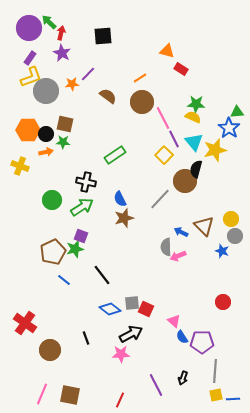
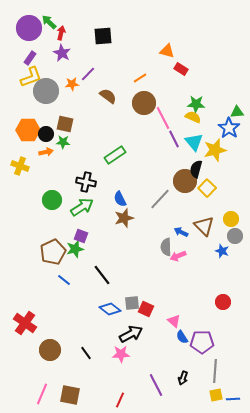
brown circle at (142, 102): moved 2 px right, 1 px down
yellow square at (164, 155): moved 43 px right, 33 px down
black line at (86, 338): moved 15 px down; rotated 16 degrees counterclockwise
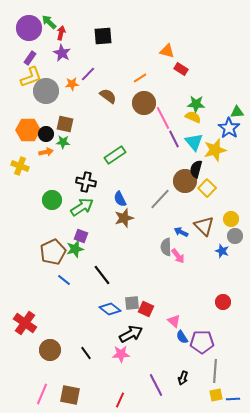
pink arrow at (178, 256): rotated 105 degrees counterclockwise
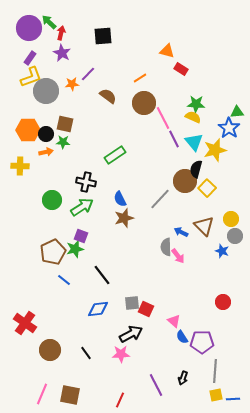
yellow cross at (20, 166): rotated 18 degrees counterclockwise
blue diamond at (110, 309): moved 12 px left; rotated 45 degrees counterclockwise
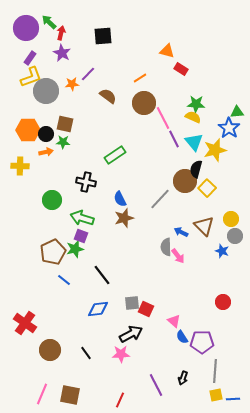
purple circle at (29, 28): moved 3 px left
green arrow at (82, 207): moved 11 px down; rotated 130 degrees counterclockwise
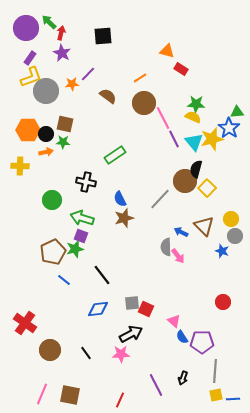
yellow star at (215, 150): moved 3 px left, 11 px up
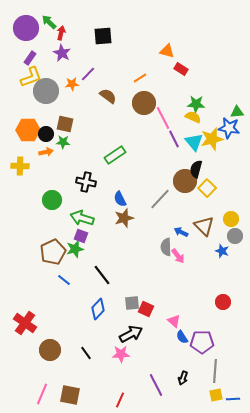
blue star at (229, 128): rotated 25 degrees counterclockwise
blue diamond at (98, 309): rotated 40 degrees counterclockwise
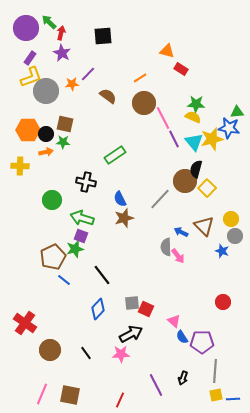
brown pentagon at (53, 252): moved 5 px down
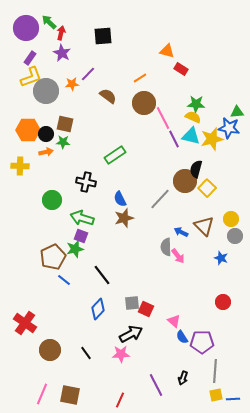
cyan triangle at (194, 142): moved 3 px left, 6 px up; rotated 36 degrees counterclockwise
blue star at (222, 251): moved 1 px left, 7 px down
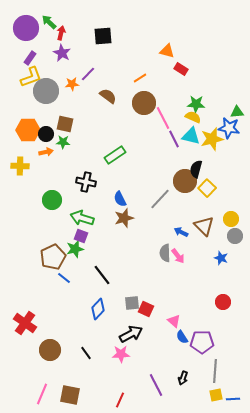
gray semicircle at (166, 247): moved 1 px left, 6 px down
blue line at (64, 280): moved 2 px up
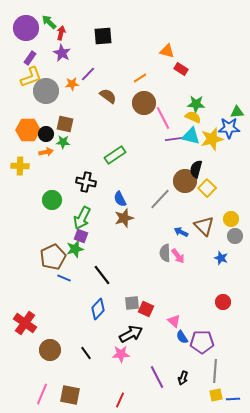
blue star at (229, 128): rotated 10 degrees counterclockwise
purple line at (174, 139): rotated 72 degrees counterclockwise
green arrow at (82, 218): rotated 80 degrees counterclockwise
blue line at (64, 278): rotated 16 degrees counterclockwise
purple line at (156, 385): moved 1 px right, 8 px up
